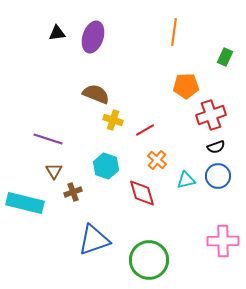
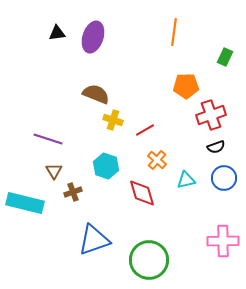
blue circle: moved 6 px right, 2 px down
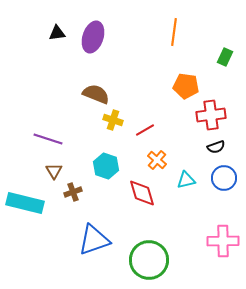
orange pentagon: rotated 10 degrees clockwise
red cross: rotated 12 degrees clockwise
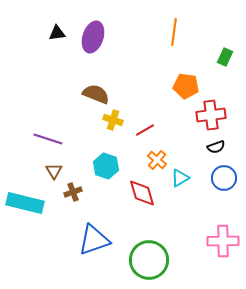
cyan triangle: moved 6 px left, 2 px up; rotated 18 degrees counterclockwise
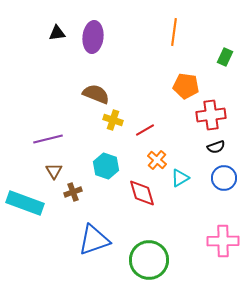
purple ellipse: rotated 12 degrees counterclockwise
purple line: rotated 32 degrees counterclockwise
cyan rectangle: rotated 6 degrees clockwise
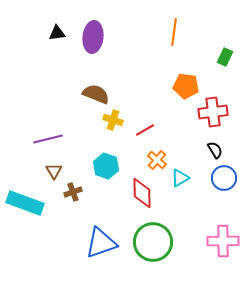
red cross: moved 2 px right, 3 px up
black semicircle: moved 1 px left, 3 px down; rotated 102 degrees counterclockwise
red diamond: rotated 16 degrees clockwise
blue triangle: moved 7 px right, 3 px down
green circle: moved 4 px right, 18 px up
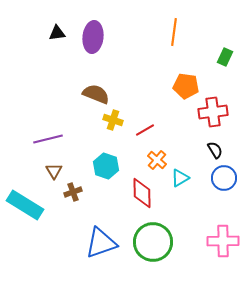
cyan rectangle: moved 2 px down; rotated 12 degrees clockwise
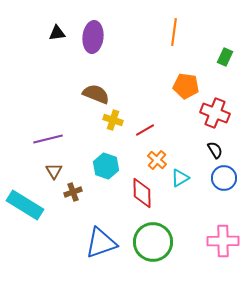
red cross: moved 2 px right, 1 px down; rotated 28 degrees clockwise
